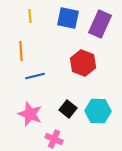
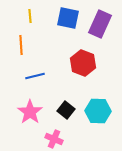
orange line: moved 6 px up
black square: moved 2 px left, 1 px down
pink star: moved 2 px up; rotated 15 degrees clockwise
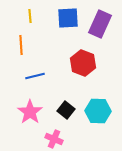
blue square: rotated 15 degrees counterclockwise
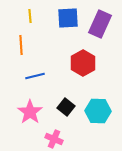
red hexagon: rotated 10 degrees clockwise
black square: moved 3 px up
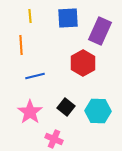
purple rectangle: moved 7 px down
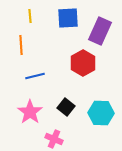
cyan hexagon: moved 3 px right, 2 px down
